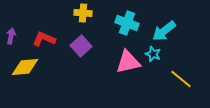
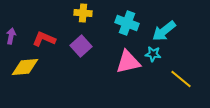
cyan star: rotated 14 degrees counterclockwise
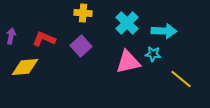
cyan cross: rotated 25 degrees clockwise
cyan arrow: rotated 140 degrees counterclockwise
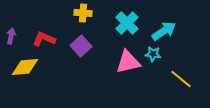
cyan arrow: rotated 35 degrees counterclockwise
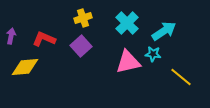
yellow cross: moved 5 px down; rotated 24 degrees counterclockwise
yellow line: moved 2 px up
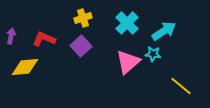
pink triangle: rotated 28 degrees counterclockwise
yellow line: moved 9 px down
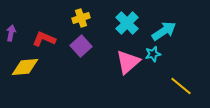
yellow cross: moved 2 px left
purple arrow: moved 3 px up
cyan star: rotated 21 degrees counterclockwise
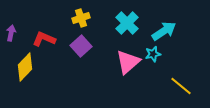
yellow diamond: rotated 40 degrees counterclockwise
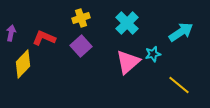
cyan arrow: moved 17 px right, 1 px down
red L-shape: moved 1 px up
yellow diamond: moved 2 px left, 3 px up
yellow line: moved 2 px left, 1 px up
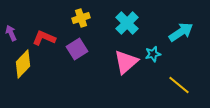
purple arrow: rotated 35 degrees counterclockwise
purple square: moved 4 px left, 3 px down; rotated 10 degrees clockwise
pink triangle: moved 2 px left
